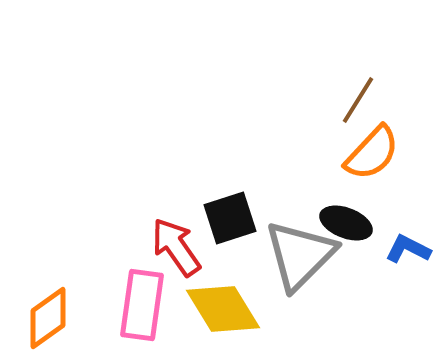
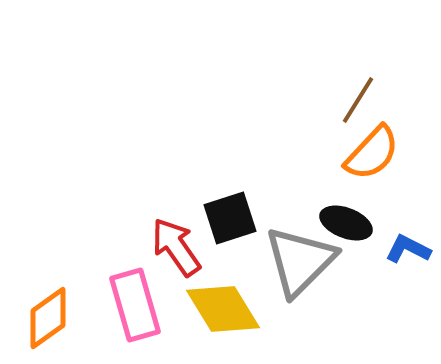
gray triangle: moved 6 px down
pink rectangle: moved 7 px left; rotated 24 degrees counterclockwise
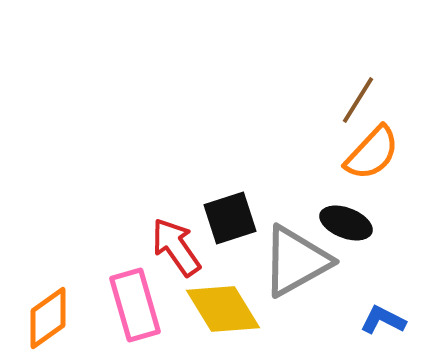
blue L-shape: moved 25 px left, 71 px down
gray triangle: moved 4 px left; rotated 16 degrees clockwise
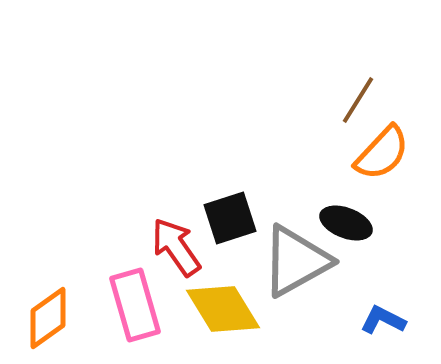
orange semicircle: moved 10 px right
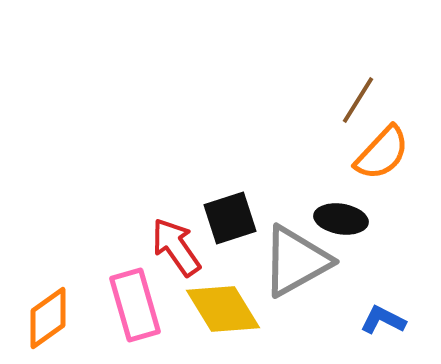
black ellipse: moved 5 px left, 4 px up; rotated 12 degrees counterclockwise
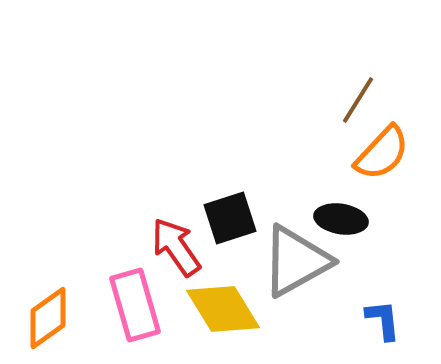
blue L-shape: rotated 57 degrees clockwise
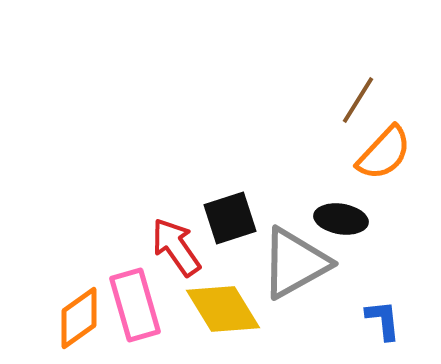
orange semicircle: moved 2 px right
gray triangle: moved 1 px left, 2 px down
orange diamond: moved 31 px right
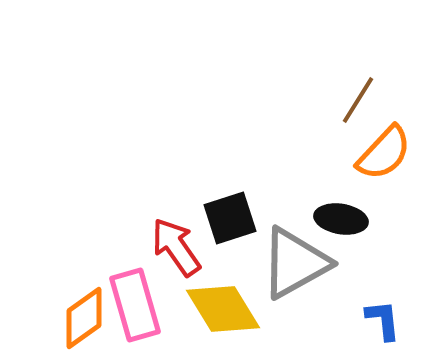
orange diamond: moved 5 px right
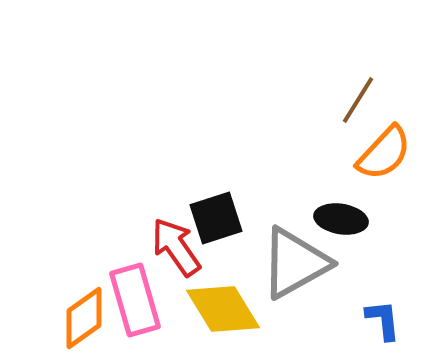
black square: moved 14 px left
pink rectangle: moved 5 px up
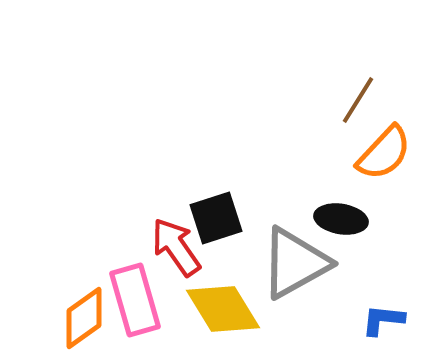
blue L-shape: rotated 78 degrees counterclockwise
